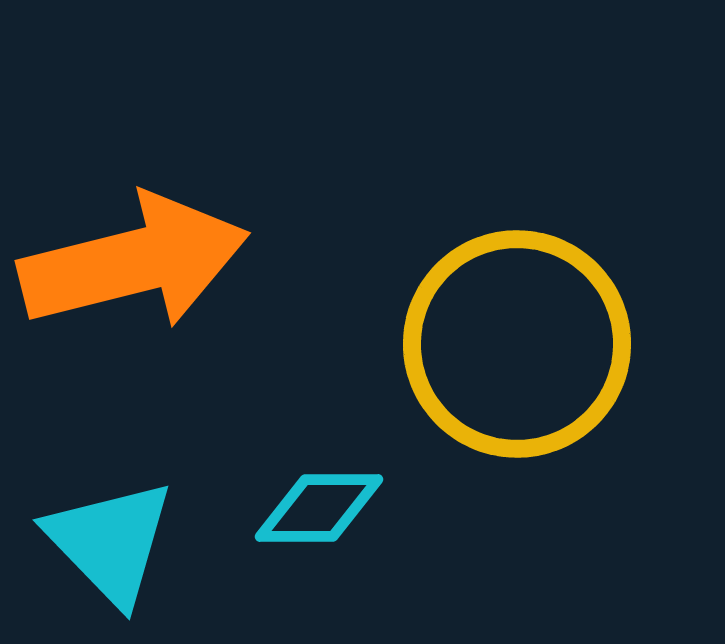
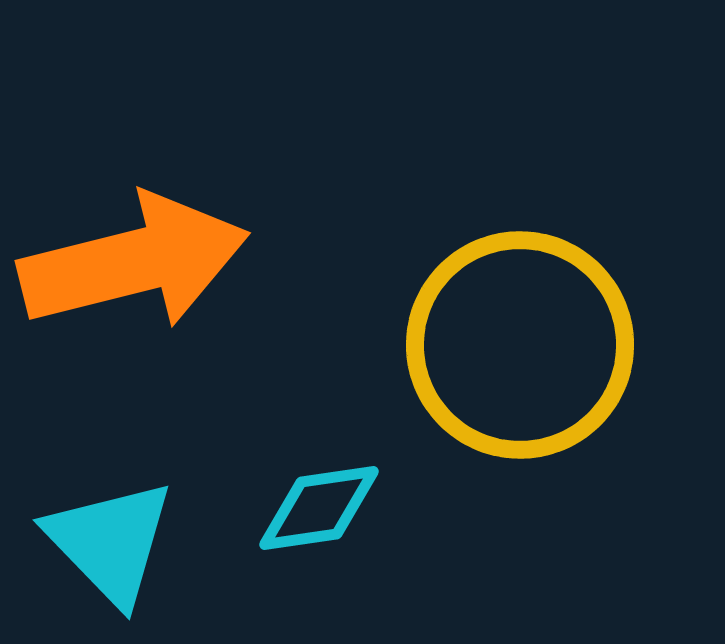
yellow circle: moved 3 px right, 1 px down
cyan diamond: rotated 8 degrees counterclockwise
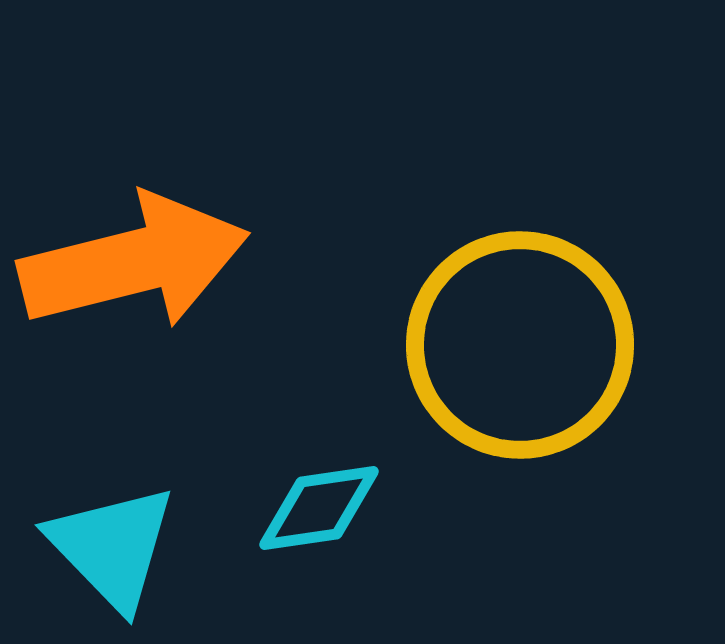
cyan triangle: moved 2 px right, 5 px down
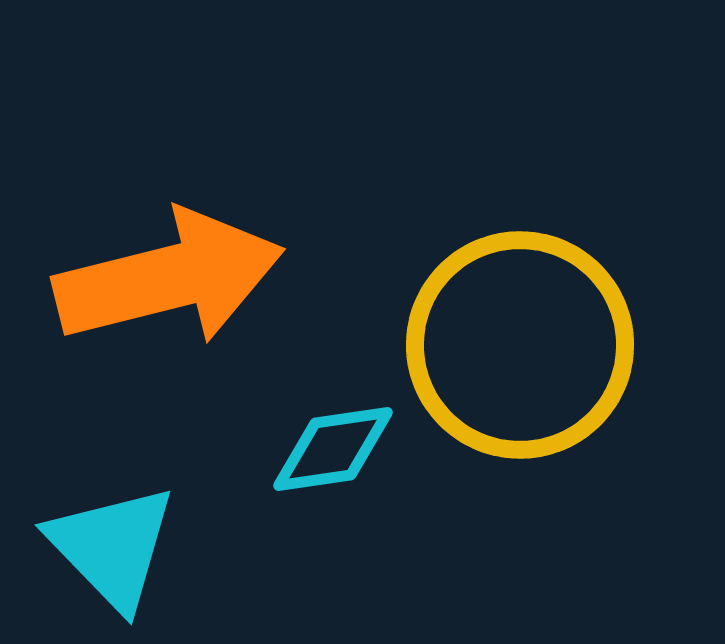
orange arrow: moved 35 px right, 16 px down
cyan diamond: moved 14 px right, 59 px up
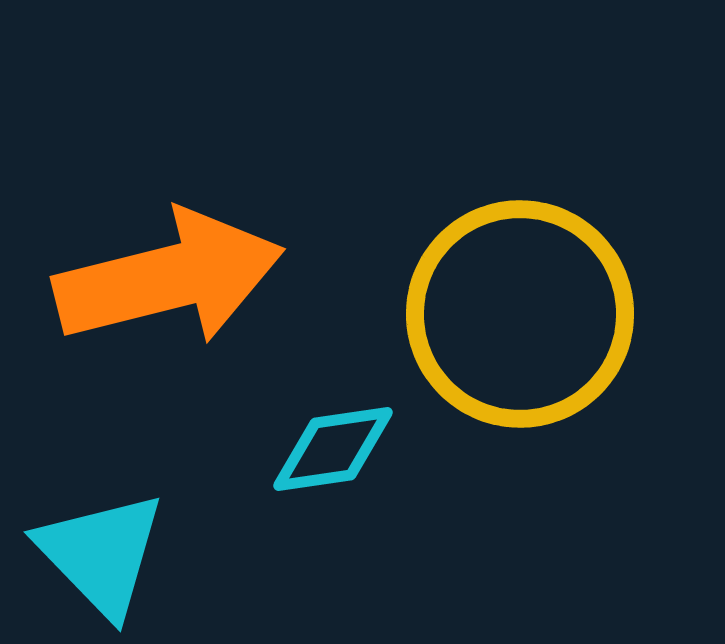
yellow circle: moved 31 px up
cyan triangle: moved 11 px left, 7 px down
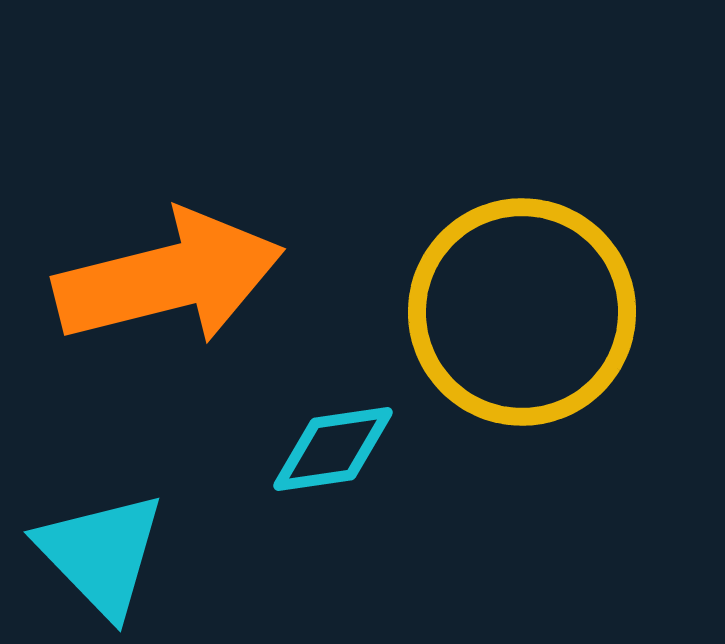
yellow circle: moved 2 px right, 2 px up
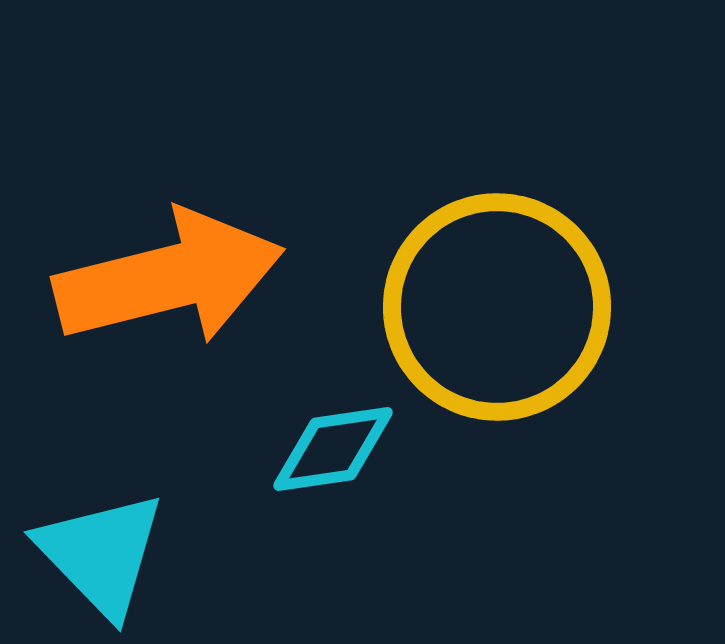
yellow circle: moved 25 px left, 5 px up
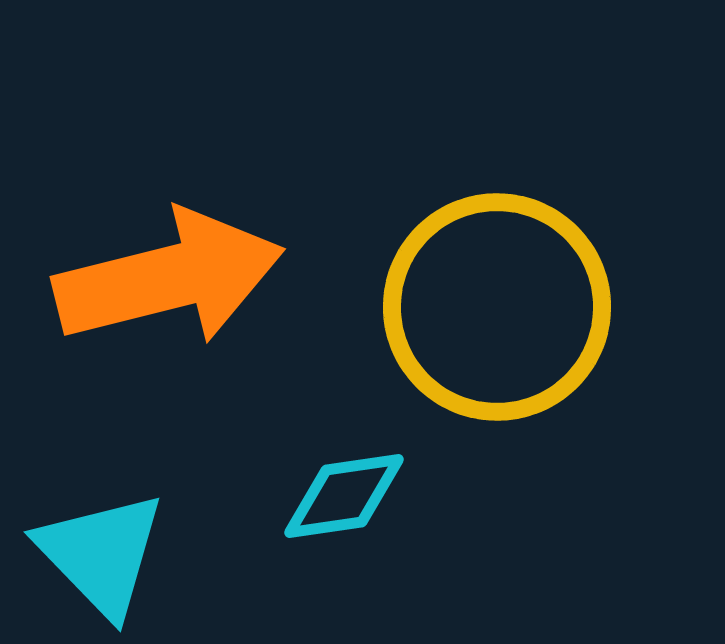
cyan diamond: moved 11 px right, 47 px down
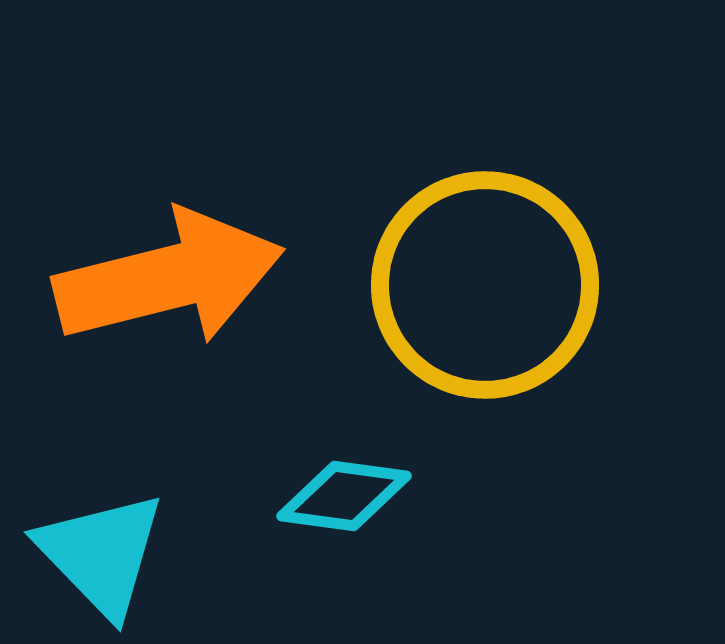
yellow circle: moved 12 px left, 22 px up
cyan diamond: rotated 16 degrees clockwise
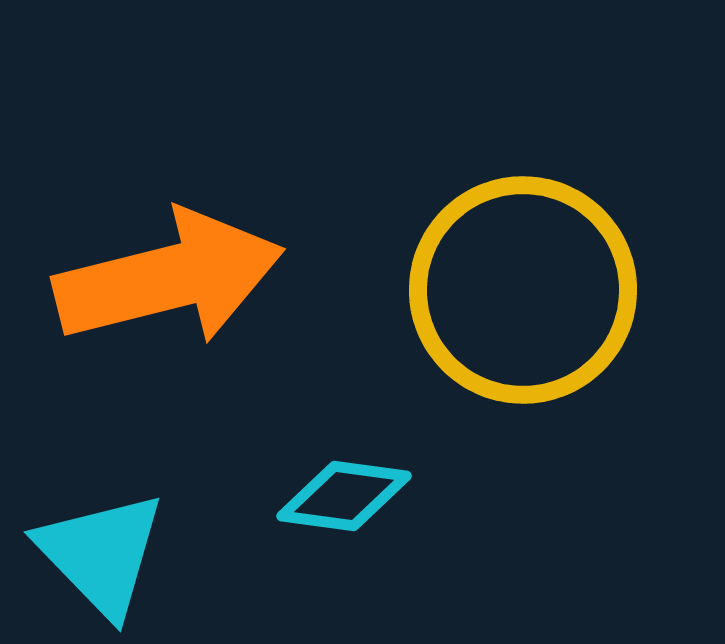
yellow circle: moved 38 px right, 5 px down
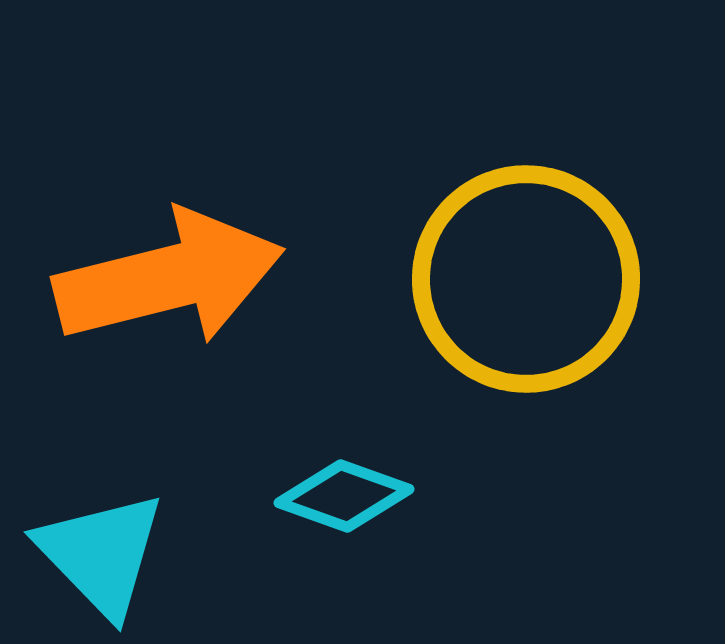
yellow circle: moved 3 px right, 11 px up
cyan diamond: rotated 12 degrees clockwise
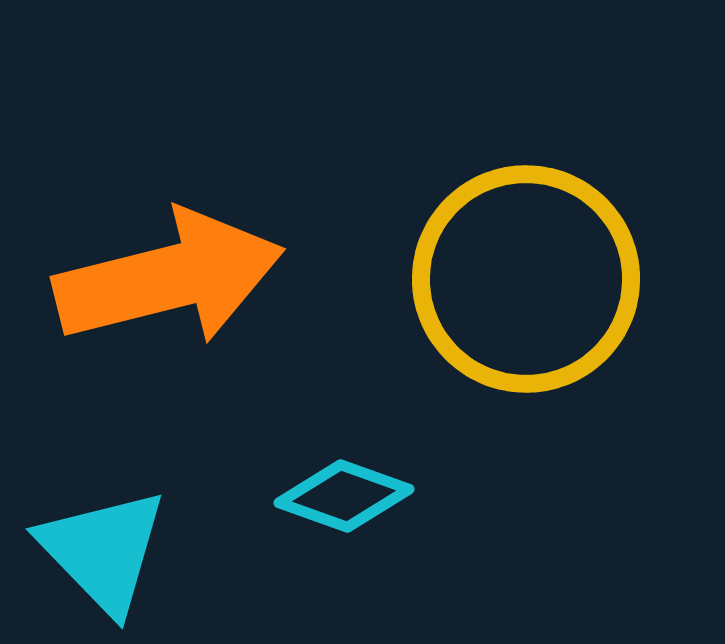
cyan triangle: moved 2 px right, 3 px up
